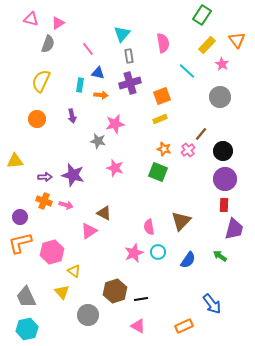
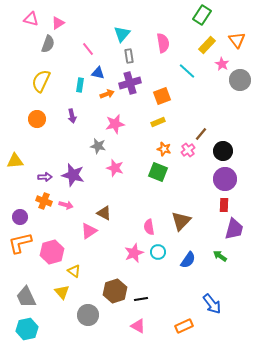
orange arrow at (101, 95): moved 6 px right, 1 px up; rotated 24 degrees counterclockwise
gray circle at (220, 97): moved 20 px right, 17 px up
yellow rectangle at (160, 119): moved 2 px left, 3 px down
gray star at (98, 141): moved 5 px down
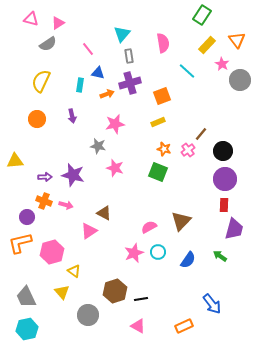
gray semicircle at (48, 44): rotated 36 degrees clockwise
purple circle at (20, 217): moved 7 px right
pink semicircle at (149, 227): rotated 70 degrees clockwise
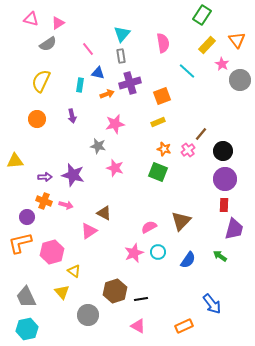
gray rectangle at (129, 56): moved 8 px left
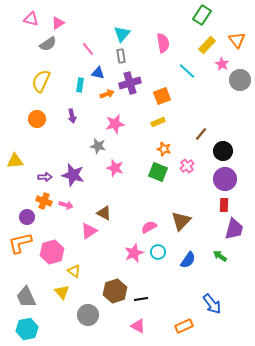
pink cross at (188, 150): moved 1 px left, 16 px down
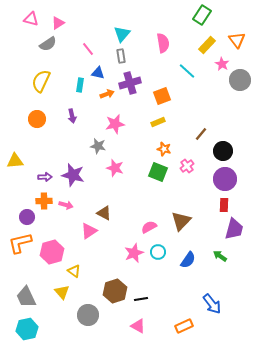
orange cross at (44, 201): rotated 21 degrees counterclockwise
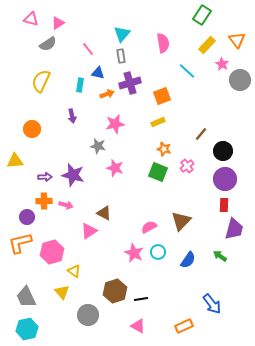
orange circle at (37, 119): moved 5 px left, 10 px down
pink star at (134, 253): rotated 24 degrees counterclockwise
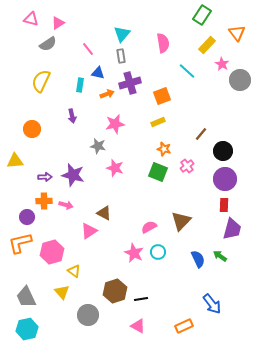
orange triangle at (237, 40): moved 7 px up
purple trapezoid at (234, 229): moved 2 px left
blue semicircle at (188, 260): moved 10 px right, 1 px up; rotated 60 degrees counterclockwise
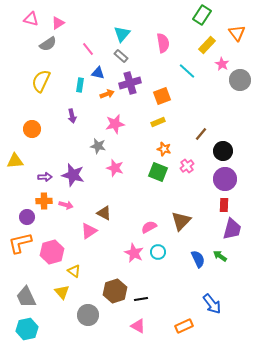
gray rectangle at (121, 56): rotated 40 degrees counterclockwise
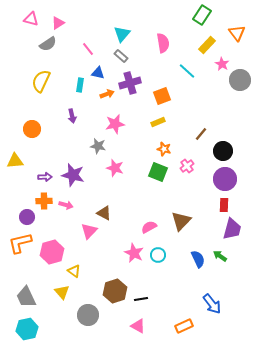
pink triangle at (89, 231): rotated 12 degrees counterclockwise
cyan circle at (158, 252): moved 3 px down
